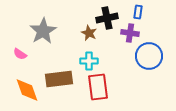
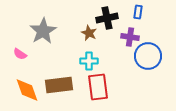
purple cross: moved 4 px down
blue circle: moved 1 px left
brown rectangle: moved 6 px down
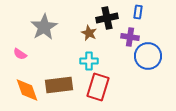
gray star: moved 1 px right, 4 px up
red rectangle: rotated 24 degrees clockwise
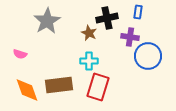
gray star: moved 3 px right, 6 px up
pink semicircle: rotated 16 degrees counterclockwise
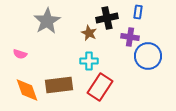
red rectangle: moved 2 px right; rotated 16 degrees clockwise
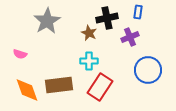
purple cross: rotated 30 degrees counterclockwise
blue circle: moved 14 px down
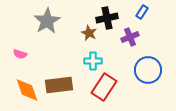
blue rectangle: moved 4 px right; rotated 24 degrees clockwise
cyan cross: moved 4 px right
red rectangle: moved 4 px right
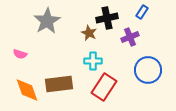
brown rectangle: moved 1 px up
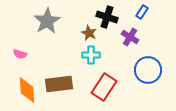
black cross: moved 1 px up; rotated 30 degrees clockwise
purple cross: rotated 36 degrees counterclockwise
cyan cross: moved 2 px left, 6 px up
orange diamond: rotated 16 degrees clockwise
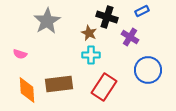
blue rectangle: moved 1 px up; rotated 32 degrees clockwise
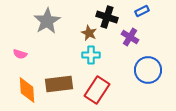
red rectangle: moved 7 px left, 3 px down
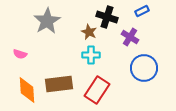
brown star: moved 1 px up
blue circle: moved 4 px left, 2 px up
